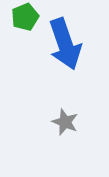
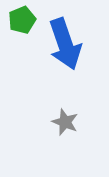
green pentagon: moved 3 px left, 3 px down
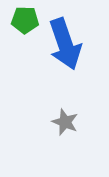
green pentagon: moved 3 px right; rotated 24 degrees clockwise
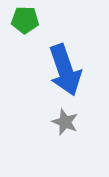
blue arrow: moved 26 px down
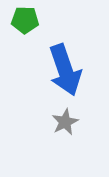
gray star: rotated 24 degrees clockwise
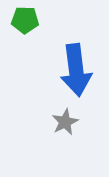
blue arrow: moved 11 px right; rotated 12 degrees clockwise
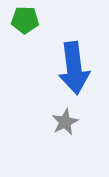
blue arrow: moved 2 px left, 2 px up
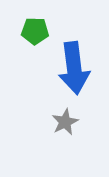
green pentagon: moved 10 px right, 11 px down
